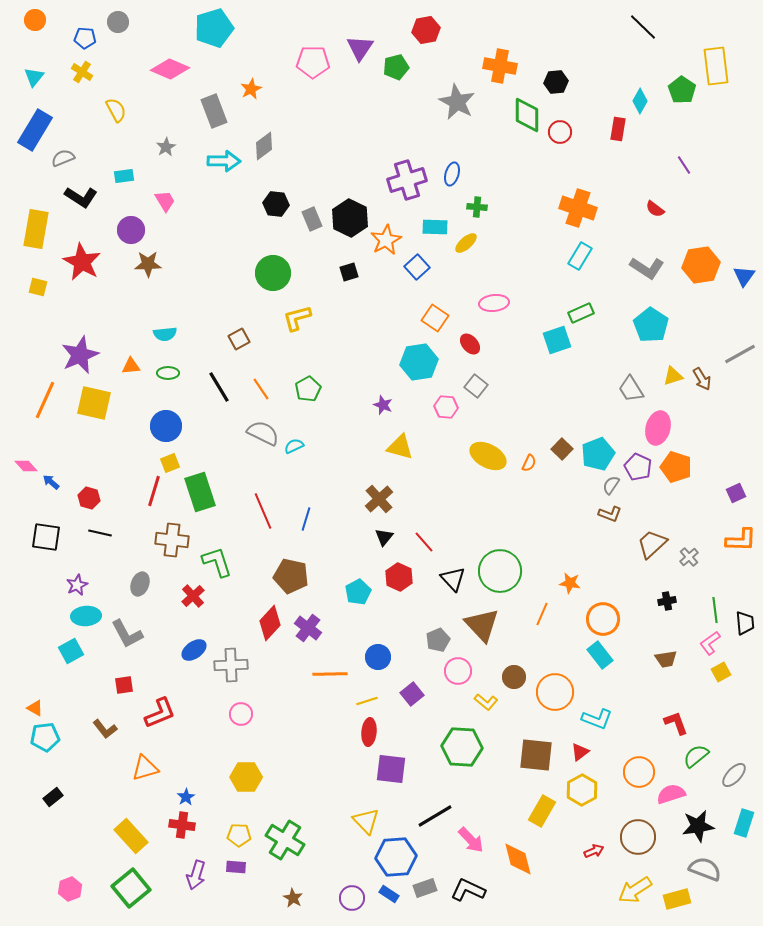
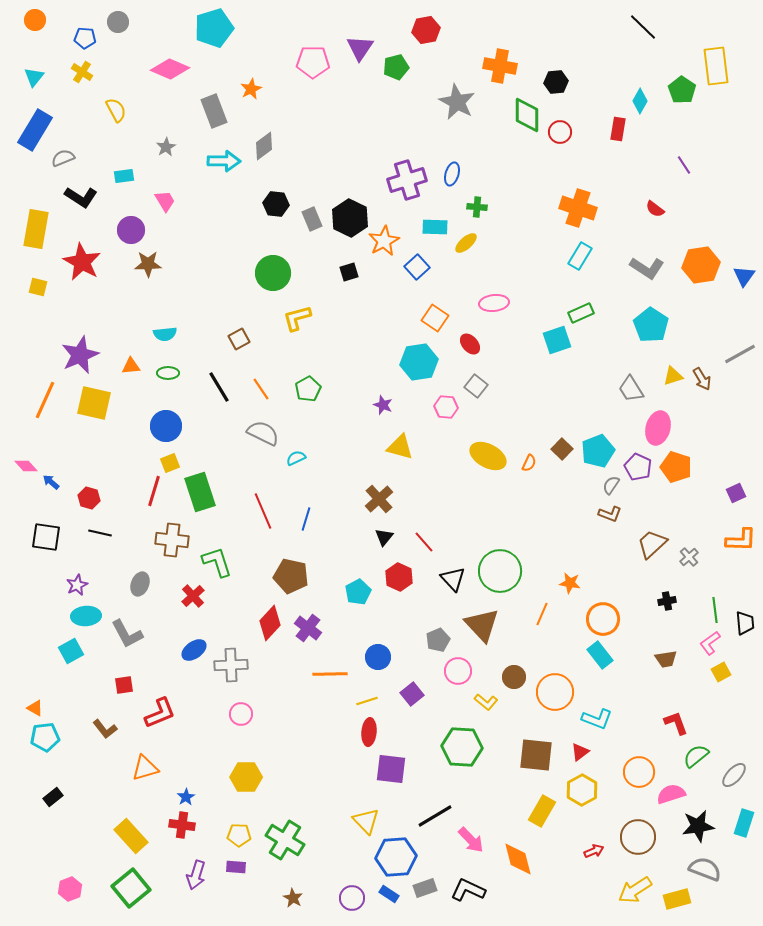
orange star at (386, 240): moved 2 px left, 1 px down
cyan semicircle at (294, 446): moved 2 px right, 12 px down
cyan pentagon at (598, 454): moved 3 px up
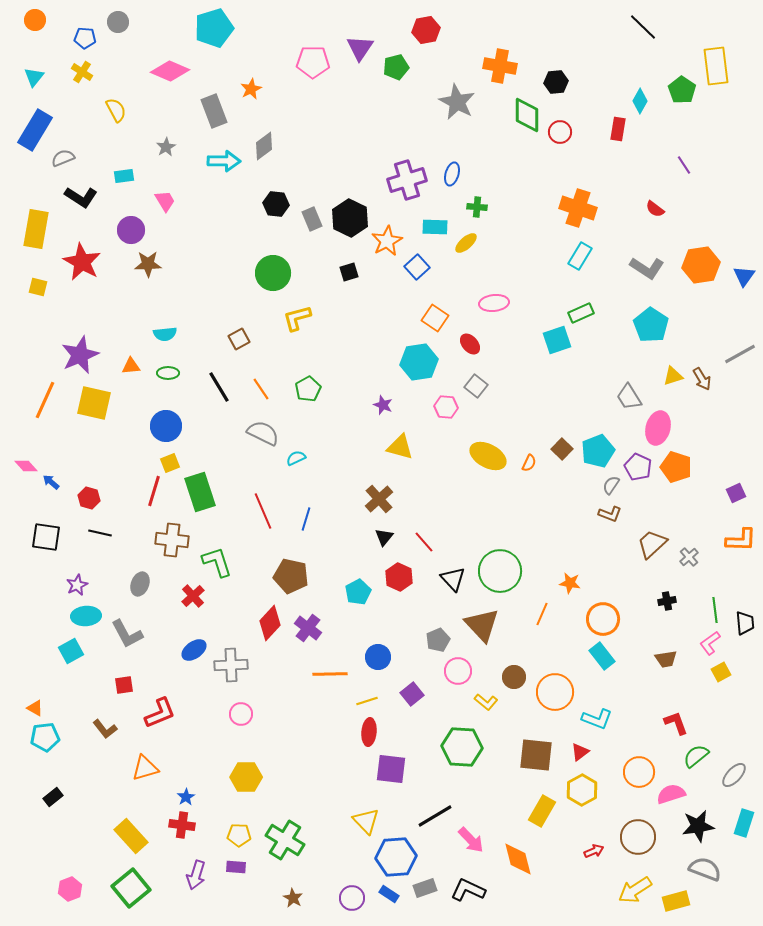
pink diamond at (170, 69): moved 2 px down
orange star at (384, 241): moved 3 px right
gray trapezoid at (631, 389): moved 2 px left, 8 px down
cyan rectangle at (600, 655): moved 2 px right, 1 px down
yellow rectangle at (677, 899): moved 1 px left, 2 px down
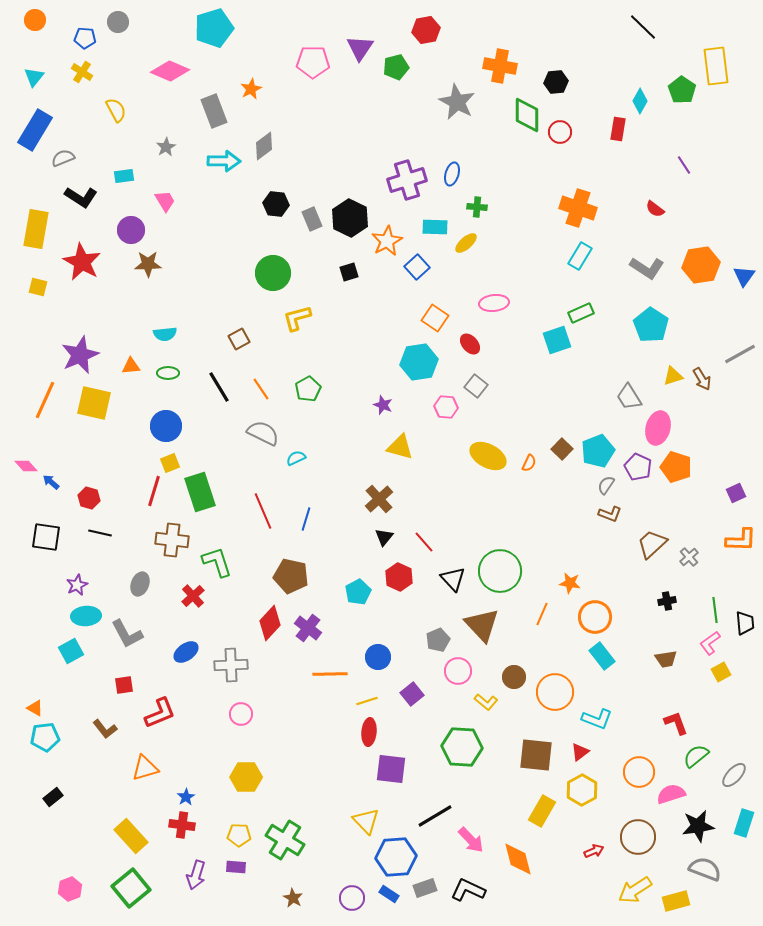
gray semicircle at (611, 485): moved 5 px left
orange circle at (603, 619): moved 8 px left, 2 px up
blue ellipse at (194, 650): moved 8 px left, 2 px down
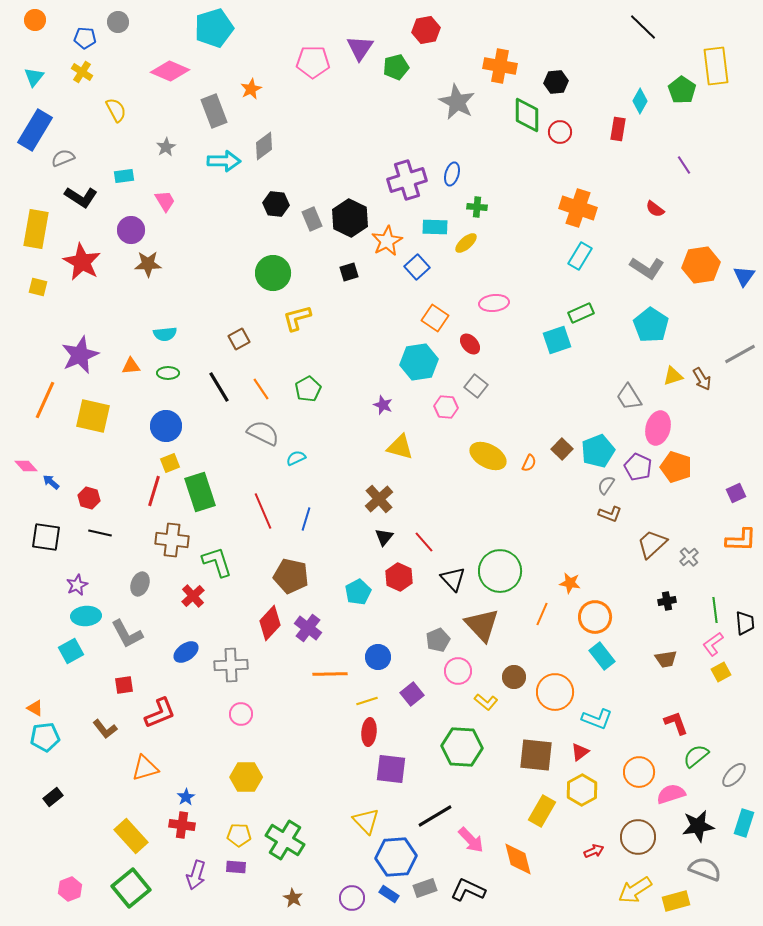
yellow square at (94, 403): moved 1 px left, 13 px down
pink L-shape at (710, 643): moved 3 px right, 1 px down
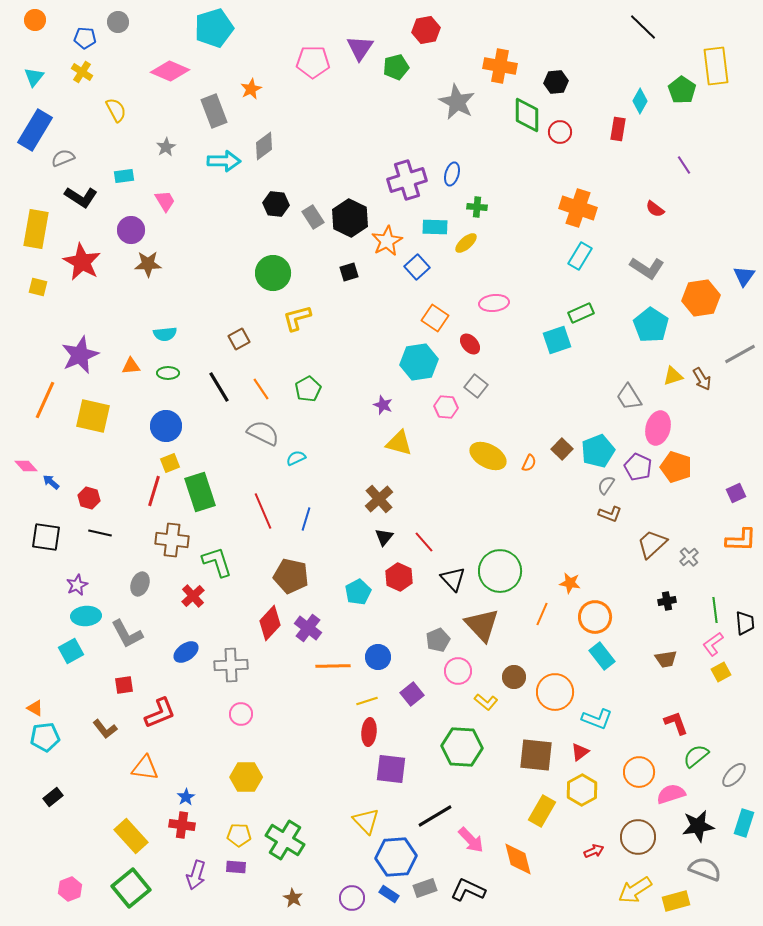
gray rectangle at (312, 219): moved 1 px right, 2 px up; rotated 10 degrees counterclockwise
orange hexagon at (701, 265): moved 33 px down
yellow triangle at (400, 447): moved 1 px left, 4 px up
orange line at (330, 674): moved 3 px right, 8 px up
orange triangle at (145, 768): rotated 24 degrees clockwise
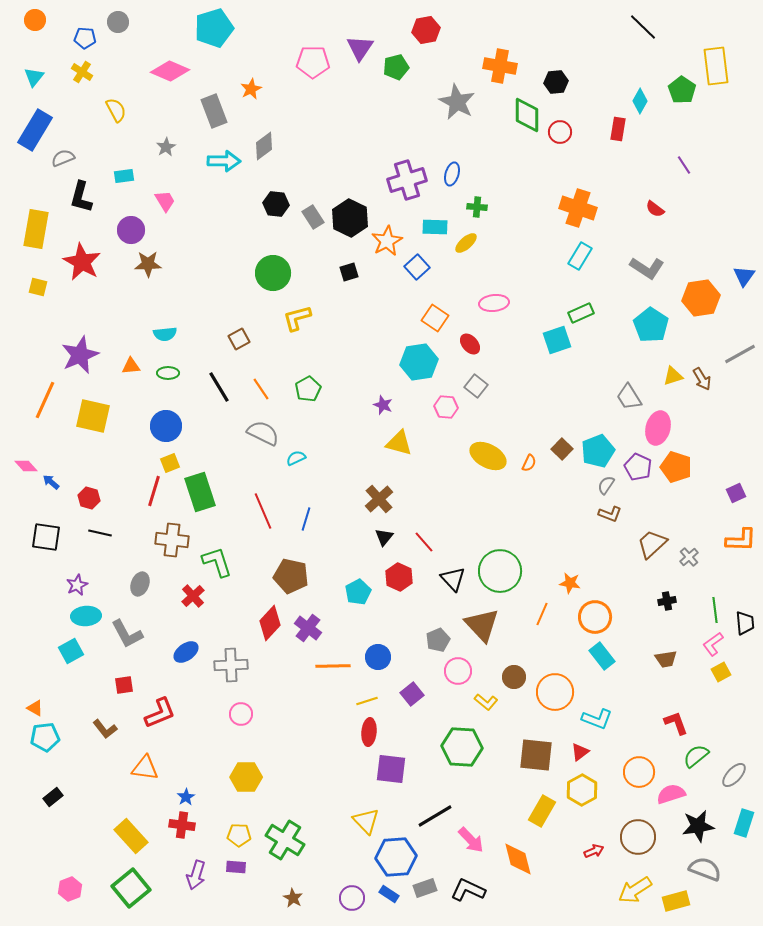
black L-shape at (81, 197): rotated 72 degrees clockwise
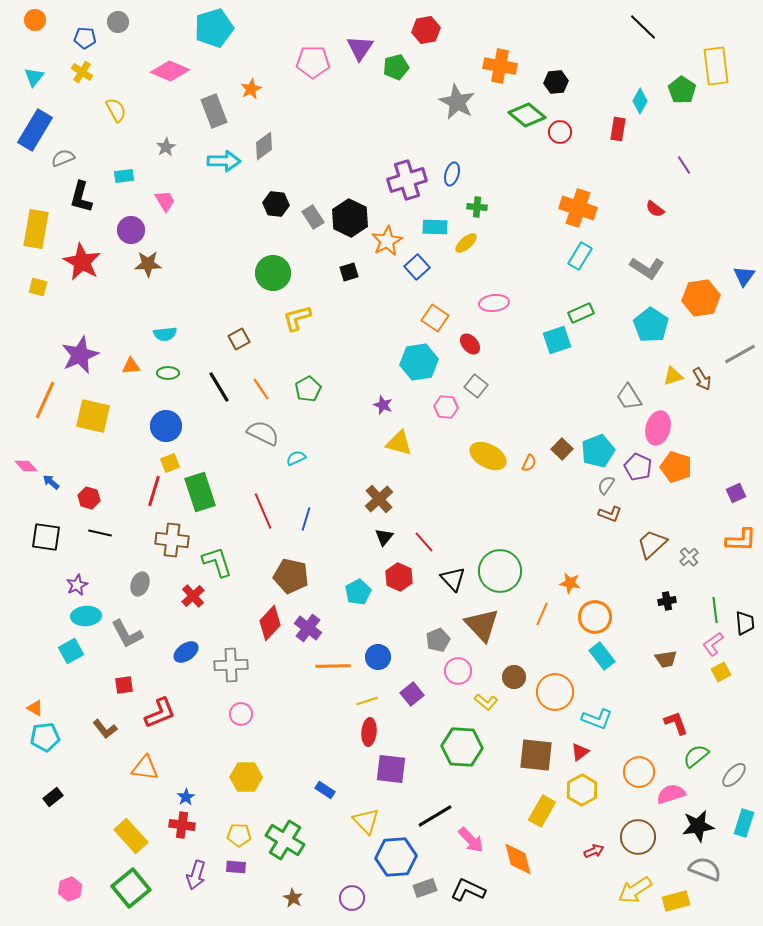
green diamond at (527, 115): rotated 51 degrees counterclockwise
blue rectangle at (389, 894): moved 64 px left, 104 px up
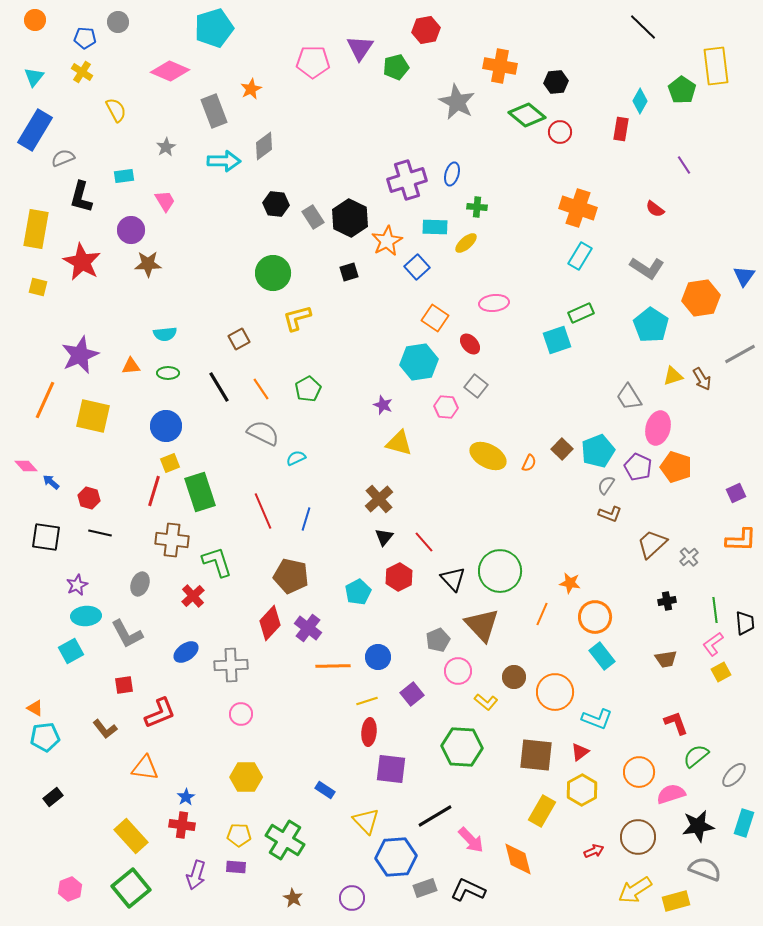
red rectangle at (618, 129): moved 3 px right
red hexagon at (399, 577): rotated 8 degrees clockwise
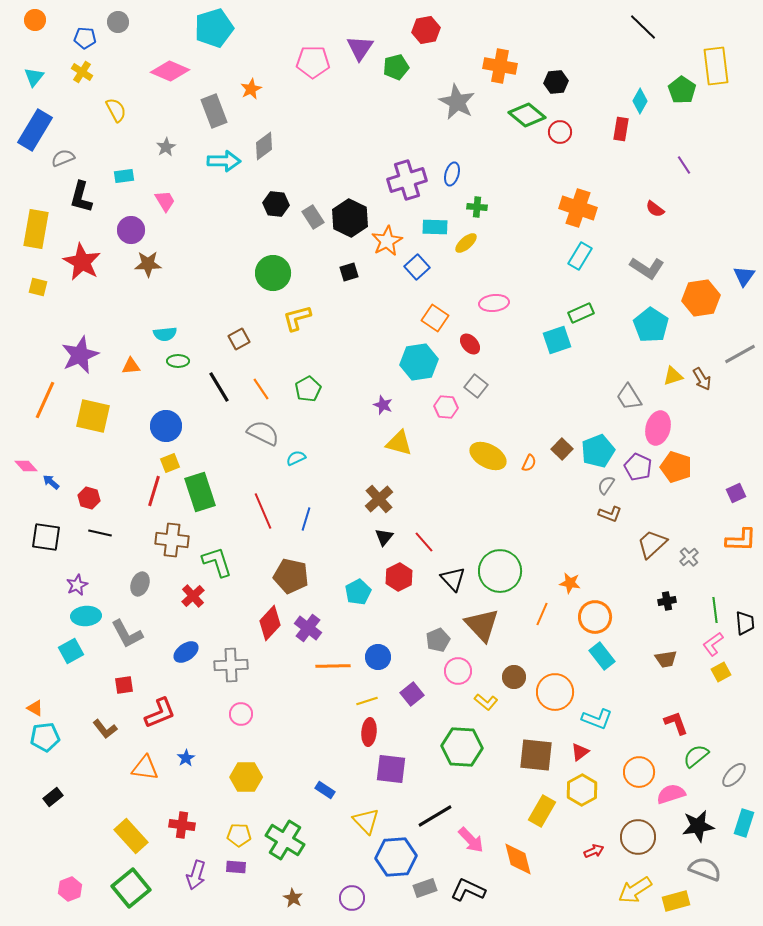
green ellipse at (168, 373): moved 10 px right, 12 px up
blue star at (186, 797): moved 39 px up
